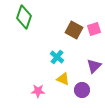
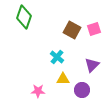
brown square: moved 2 px left
purple triangle: moved 2 px left, 1 px up
yellow triangle: rotated 24 degrees counterclockwise
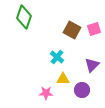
pink star: moved 8 px right, 2 px down
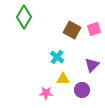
green diamond: rotated 10 degrees clockwise
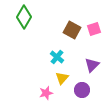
yellow triangle: moved 1 px left, 1 px up; rotated 48 degrees counterclockwise
pink star: rotated 16 degrees counterclockwise
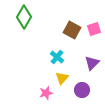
purple triangle: moved 2 px up
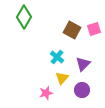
purple triangle: moved 9 px left, 1 px down
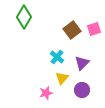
brown square: rotated 24 degrees clockwise
purple triangle: moved 1 px left, 1 px up
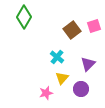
pink square: moved 3 px up
purple triangle: moved 6 px right, 1 px down
purple circle: moved 1 px left, 1 px up
